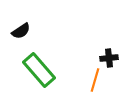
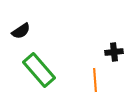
black cross: moved 5 px right, 6 px up
orange line: rotated 20 degrees counterclockwise
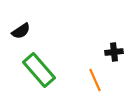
orange line: rotated 20 degrees counterclockwise
